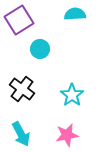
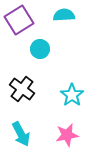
cyan semicircle: moved 11 px left, 1 px down
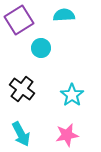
cyan circle: moved 1 px right, 1 px up
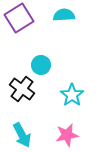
purple square: moved 2 px up
cyan circle: moved 17 px down
cyan arrow: moved 1 px right, 1 px down
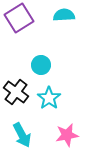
black cross: moved 6 px left, 3 px down
cyan star: moved 23 px left, 3 px down
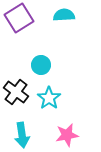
cyan arrow: rotated 20 degrees clockwise
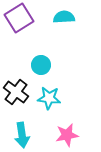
cyan semicircle: moved 2 px down
cyan star: rotated 30 degrees counterclockwise
